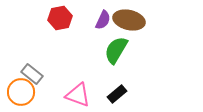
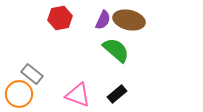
green semicircle: rotated 100 degrees clockwise
orange circle: moved 2 px left, 2 px down
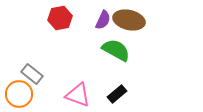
green semicircle: rotated 12 degrees counterclockwise
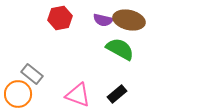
purple semicircle: rotated 78 degrees clockwise
green semicircle: moved 4 px right, 1 px up
orange circle: moved 1 px left
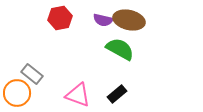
orange circle: moved 1 px left, 1 px up
